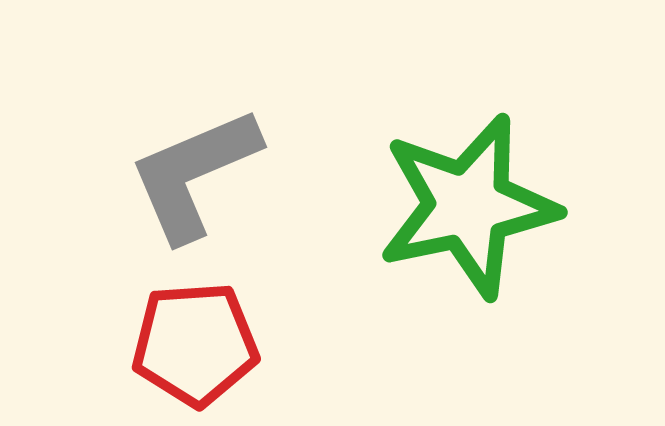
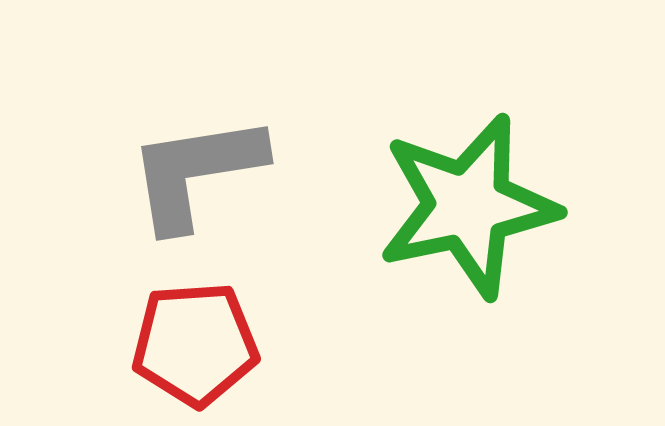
gray L-shape: moved 2 px right, 2 px up; rotated 14 degrees clockwise
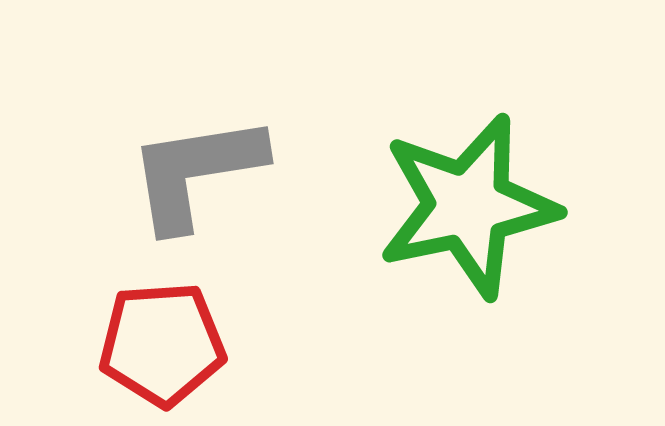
red pentagon: moved 33 px left
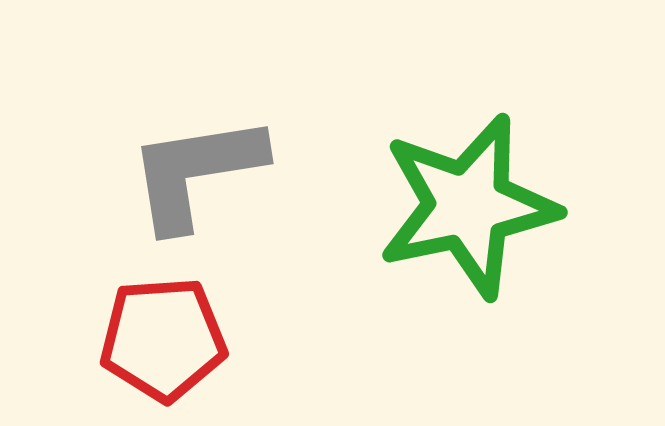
red pentagon: moved 1 px right, 5 px up
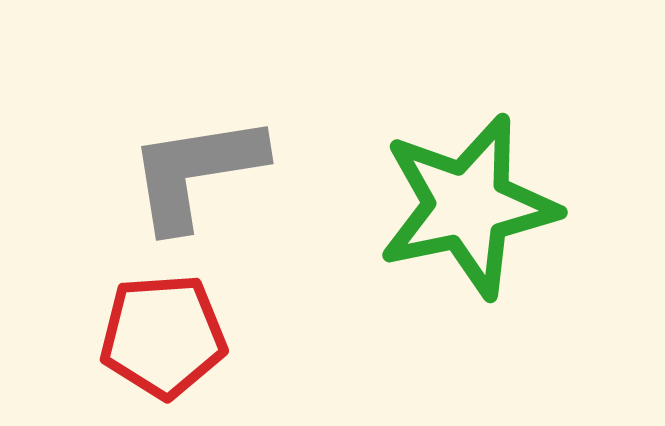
red pentagon: moved 3 px up
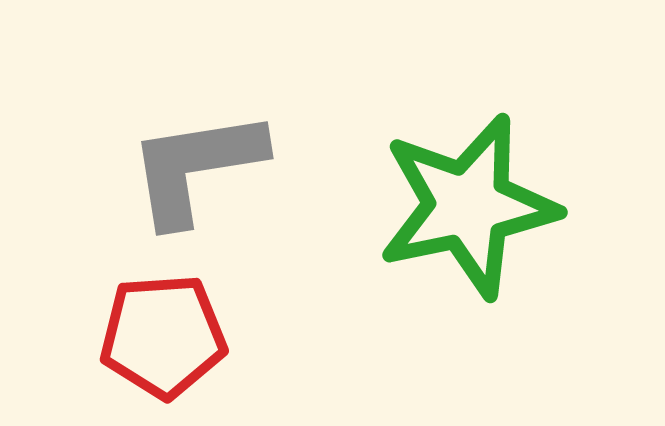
gray L-shape: moved 5 px up
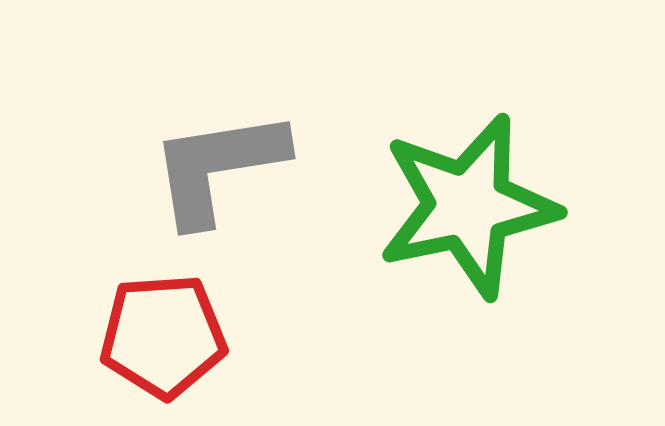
gray L-shape: moved 22 px right
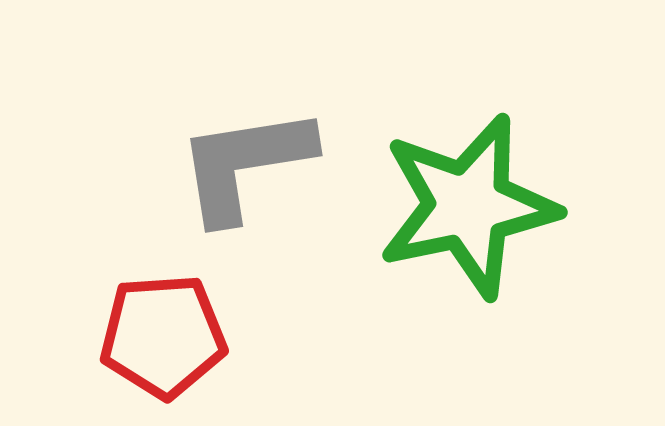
gray L-shape: moved 27 px right, 3 px up
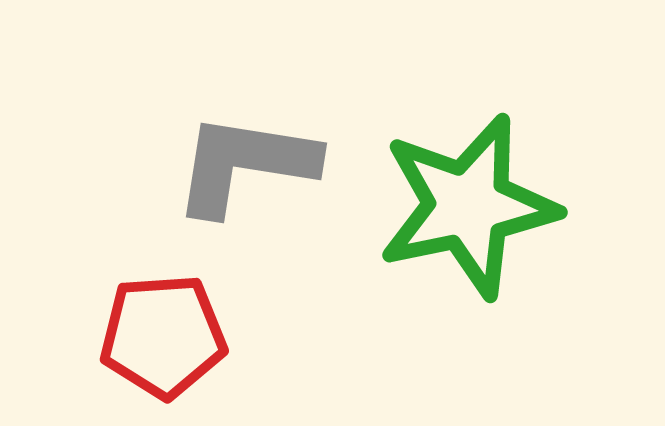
gray L-shape: rotated 18 degrees clockwise
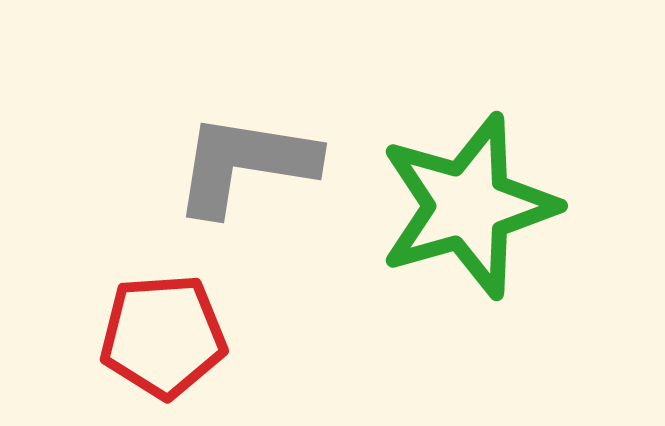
green star: rotated 4 degrees counterclockwise
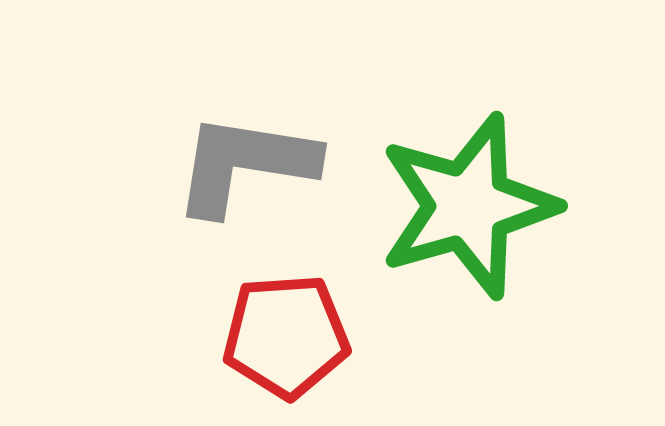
red pentagon: moved 123 px right
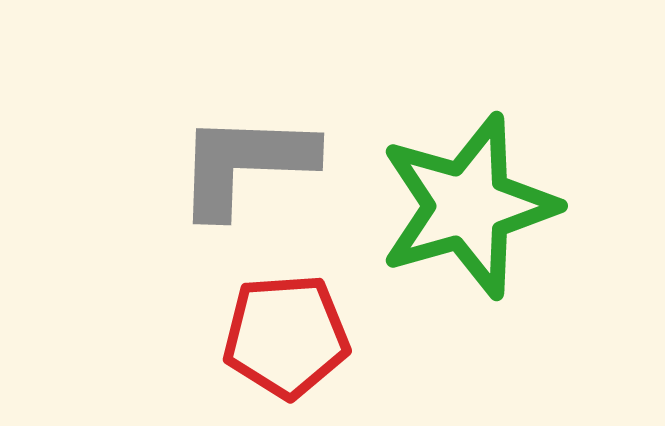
gray L-shape: rotated 7 degrees counterclockwise
